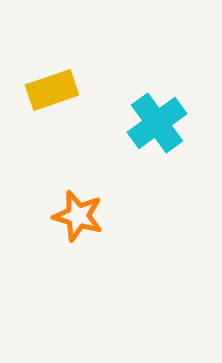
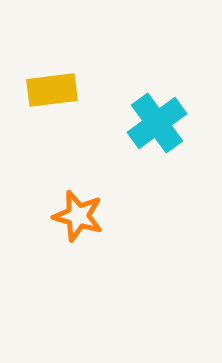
yellow rectangle: rotated 12 degrees clockwise
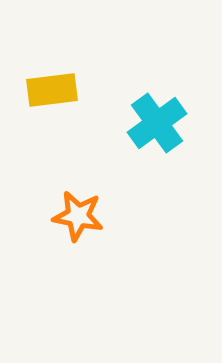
orange star: rotated 6 degrees counterclockwise
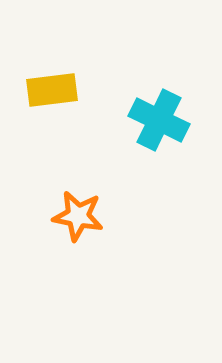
cyan cross: moved 2 px right, 3 px up; rotated 28 degrees counterclockwise
